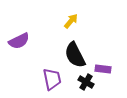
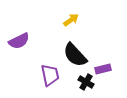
yellow arrow: moved 1 px up; rotated 14 degrees clockwise
black semicircle: rotated 16 degrees counterclockwise
purple rectangle: rotated 21 degrees counterclockwise
purple trapezoid: moved 2 px left, 4 px up
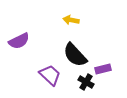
yellow arrow: rotated 133 degrees counterclockwise
purple trapezoid: rotated 35 degrees counterclockwise
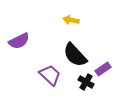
purple rectangle: rotated 21 degrees counterclockwise
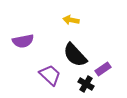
purple semicircle: moved 4 px right; rotated 15 degrees clockwise
black cross: moved 2 px down
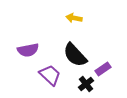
yellow arrow: moved 3 px right, 2 px up
purple semicircle: moved 5 px right, 9 px down
black cross: rotated 21 degrees clockwise
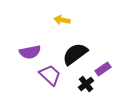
yellow arrow: moved 12 px left, 2 px down
purple semicircle: moved 2 px right, 2 px down
black semicircle: moved 1 px up; rotated 96 degrees clockwise
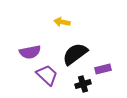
yellow arrow: moved 2 px down
purple rectangle: rotated 21 degrees clockwise
purple trapezoid: moved 3 px left
black cross: moved 3 px left; rotated 21 degrees clockwise
